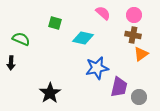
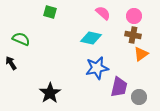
pink circle: moved 1 px down
green square: moved 5 px left, 11 px up
cyan diamond: moved 8 px right
black arrow: rotated 144 degrees clockwise
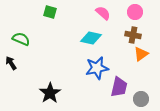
pink circle: moved 1 px right, 4 px up
gray circle: moved 2 px right, 2 px down
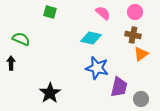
black arrow: rotated 32 degrees clockwise
blue star: rotated 25 degrees clockwise
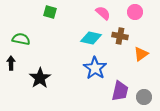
brown cross: moved 13 px left, 1 px down
green semicircle: rotated 12 degrees counterclockwise
blue star: moved 2 px left; rotated 20 degrees clockwise
purple trapezoid: moved 1 px right, 4 px down
black star: moved 10 px left, 15 px up
gray circle: moved 3 px right, 2 px up
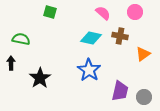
orange triangle: moved 2 px right
blue star: moved 6 px left, 2 px down
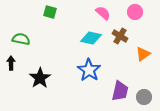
brown cross: rotated 21 degrees clockwise
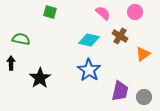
cyan diamond: moved 2 px left, 2 px down
